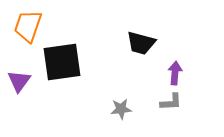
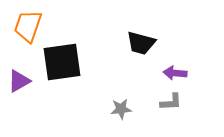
purple arrow: rotated 90 degrees counterclockwise
purple triangle: rotated 25 degrees clockwise
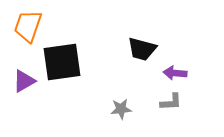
black trapezoid: moved 1 px right, 6 px down
purple triangle: moved 5 px right
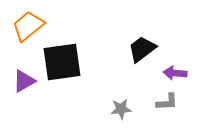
orange trapezoid: rotated 32 degrees clockwise
black trapezoid: rotated 128 degrees clockwise
gray L-shape: moved 4 px left
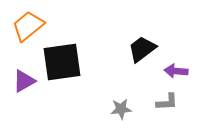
purple arrow: moved 1 px right, 2 px up
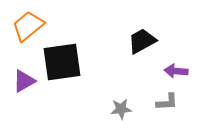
black trapezoid: moved 8 px up; rotated 8 degrees clockwise
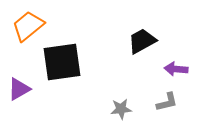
purple arrow: moved 2 px up
purple triangle: moved 5 px left, 8 px down
gray L-shape: rotated 10 degrees counterclockwise
